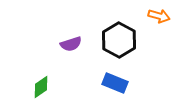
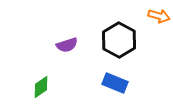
purple semicircle: moved 4 px left, 1 px down
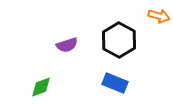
green diamond: rotated 15 degrees clockwise
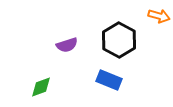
blue rectangle: moved 6 px left, 3 px up
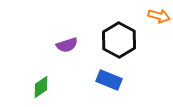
green diamond: rotated 15 degrees counterclockwise
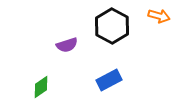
black hexagon: moved 7 px left, 14 px up
blue rectangle: rotated 50 degrees counterclockwise
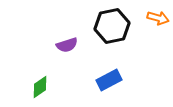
orange arrow: moved 1 px left, 2 px down
black hexagon: rotated 20 degrees clockwise
green diamond: moved 1 px left
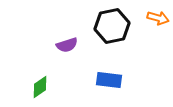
blue rectangle: rotated 35 degrees clockwise
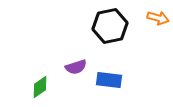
black hexagon: moved 2 px left
purple semicircle: moved 9 px right, 22 px down
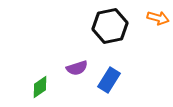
purple semicircle: moved 1 px right, 1 px down
blue rectangle: rotated 65 degrees counterclockwise
